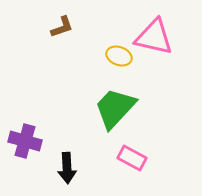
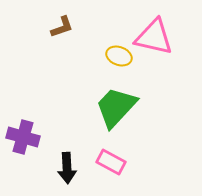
green trapezoid: moved 1 px right, 1 px up
purple cross: moved 2 px left, 4 px up
pink rectangle: moved 21 px left, 4 px down
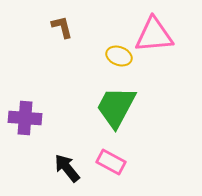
brown L-shape: rotated 85 degrees counterclockwise
pink triangle: moved 2 px up; rotated 18 degrees counterclockwise
green trapezoid: rotated 15 degrees counterclockwise
purple cross: moved 2 px right, 19 px up; rotated 12 degrees counterclockwise
black arrow: rotated 144 degrees clockwise
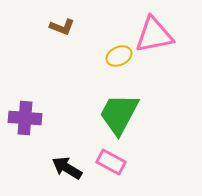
brown L-shape: rotated 125 degrees clockwise
pink triangle: rotated 6 degrees counterclockwise
yellow ellipse: rotated 45 degrees counterclockwise
green trapezoid: moved 3 px right, 7 px down
black arrow: rotated 20 degrees counterclockwise
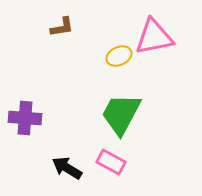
brown L-shape: rotated 30 degrees counterclockwise
pink triangle: moved 2 px down
green trapezoid: moved 2 px right
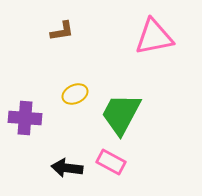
brown L-shape: moved 4 px down
yellow ellipse: moved 44 px left, 38 px down
black arrow: rotated 24 degrees counterclockwise
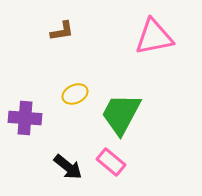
pink rectangle: rotated 12 degrees clockwise
black arrow: moved 1 px right, 1 px up; rotated 148 degrees counterclockwise
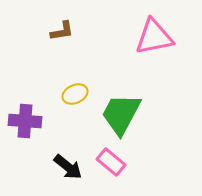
purple cross: moved 3 px down
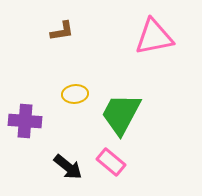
yellow ellipse: rotated 20 degrees clockwise
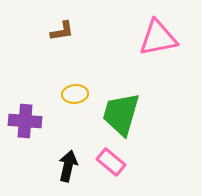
pink triangle: moved 4 px right, 1 px down
green trapezoid: rotated 12 degrees counterclockwise
black arrow: moved 1 px up; rotated 116 degrees counterclockwise
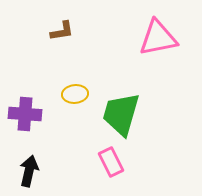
purple cross: moved 7 px up
pink rectangle: rotated 24 degrees clockwise
black arrow: moved 39 px left, 5 px down
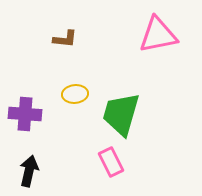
brown L-shape: moved 3 px right, 8 px down; rotated 15 degrees clockwise
pink triangle: moved 3 px up
